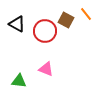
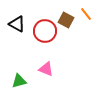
green triangle: rotated 21 degrees counterclockwise
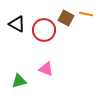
orange line: rotated 40 degrees counterclockwise
brown square: moved 2 px up
red circle: moved 1 px left, 1 px up
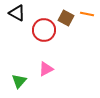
orange line: moved 1 px right
black triangle: moved 11 px up
pink triangle: rotated 49 degrees counterclockwise
green triangle: rotated 35 degrees counterclockwise
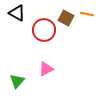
green triangle: moved 2 px left
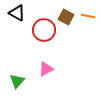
orange line: moved 1 px right, 2 px down
brown square: moved 1 px up
